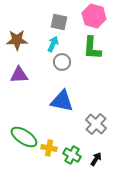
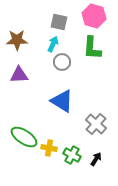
blue triangle: rotated 20 degrees clockwise
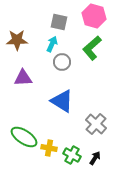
cyan arrow: moved 1 px left
green L-shape: rotated 45 degrees clockwise
purple triangle: moved 4 px right, 3 px down
black arrow: moved 1 px left, 1 px up
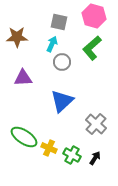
brown star: moved 3 px up
blue triangle: rotated 45 degrees clockwise
yellow cross: rotated 14 degrees clockwise
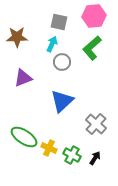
pink hexagon: rotated 20 degrees counterclockwise
purple triangle: rotated 18 degrees counterclockwise
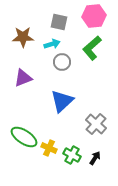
brown star: moved 6 px right
cyan arrow: rotated 49 degrees clockwise
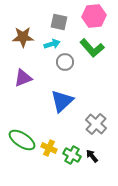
green L-shape: rotated 90 degrees counterclockwise
gray circle: moved 3 px right
green ellipse: moved 2 px left, 3 px down
black arrow: moved 3 px left, 2 px up; rotated 72 degrees counterclockwise
